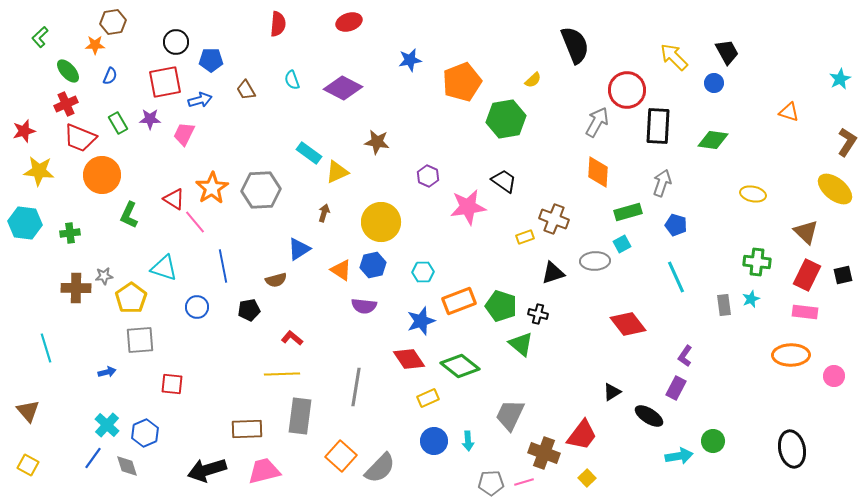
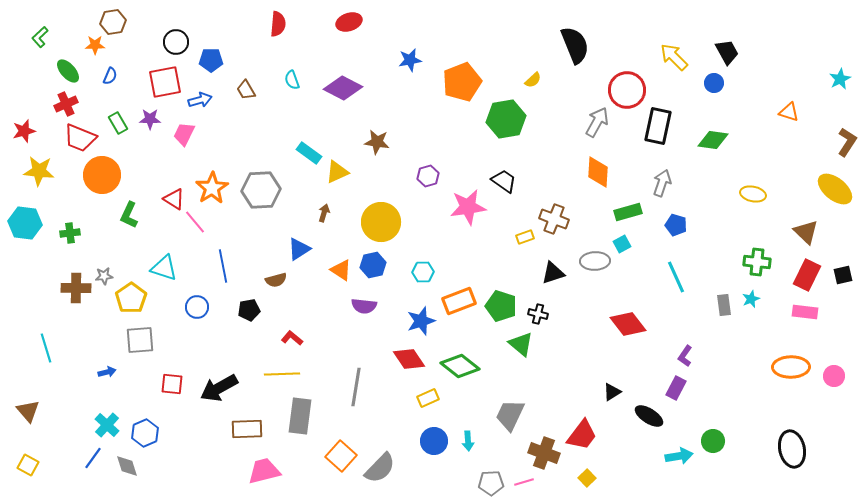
black rectangle at (658, 126): rotated 9 degrees clockwise
purple hexagon at (428, 176): rotated 20 degrees clockwise
orange ellipse at (791, 355): moved 12 px down
black arrow at (207, 470): moved 12 px right, 82 px up; rotated 12 degrees counterclockwise
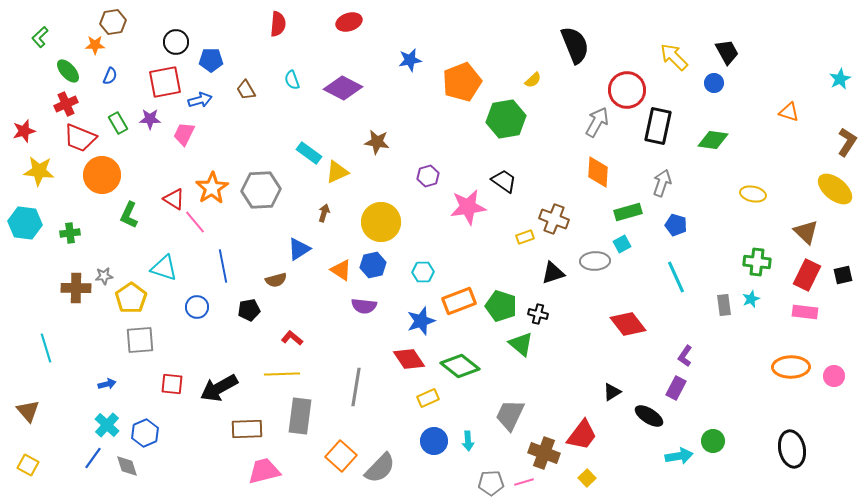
blue arrow at (107, 372): moved 12 px down
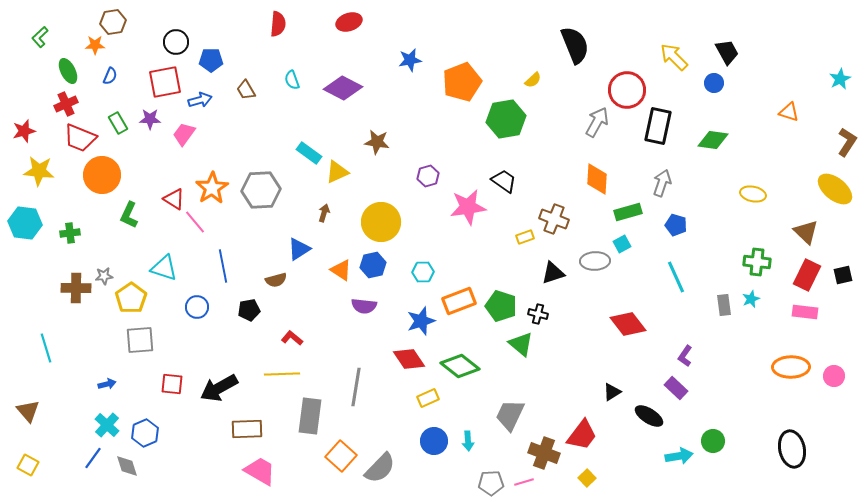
green ellipse at (68, 71): rotated 15 degrees clockwise
pink trapezoid at (184, 134): rotated 10 degrees clockwise
orange diamond at (598, 172): moved 1 px left, 7 px down
purple rectangle at (676, 388): rotated 75 degrees counterclockwise
gray rectangle at (300, 416): moved 10 px right
pink trapezoid at (264, 471): moved 4 px left; rotated 44 degrees clockwise
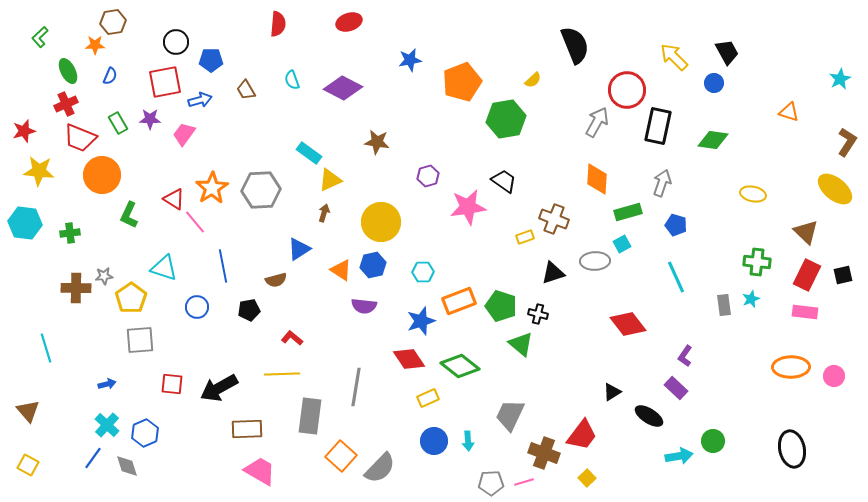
yellow triangle at (337, 172): moved 7 px left, 8 px down
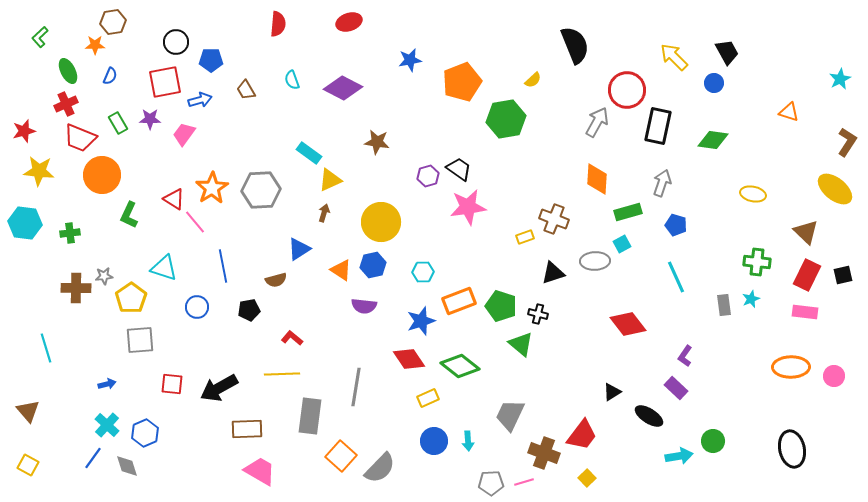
black trapezoid at (504, 181): moved 45 px left, 12 px up
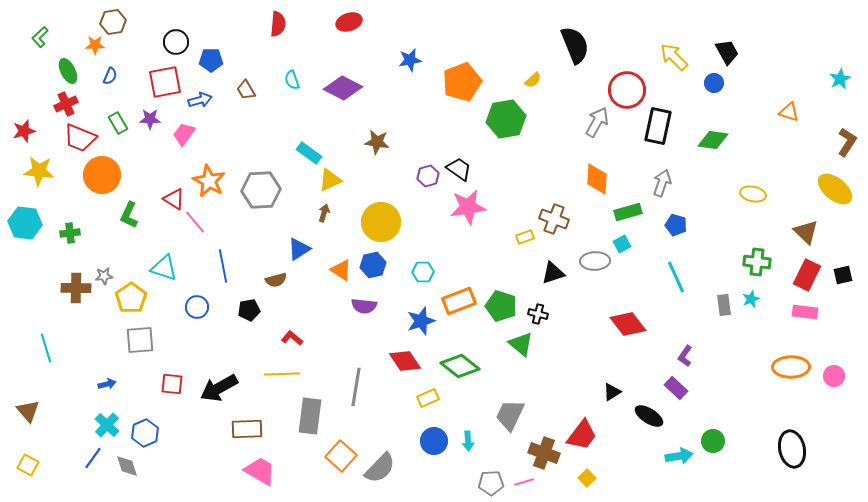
orange star at (212, 188): moved 3 px left, 7 px up; rotated 12 degrees counterclockwise
red diamond at (409, 359): moved 4 px left, 2 px down
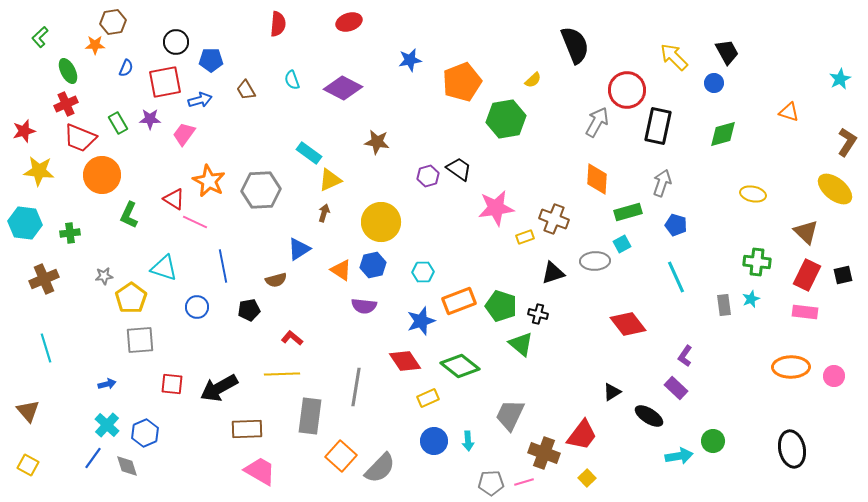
blue semicircle at (110, 76): moved 16 px right, 8 px up
green diamond at (713, 140): moved 10 px right, 6 px up; rotated 24 degrees counterclockwise
pink star at (468, 207): moved 28 px right, 1 px down
pink line at (195, 222): rotated 25 degrees counterclockwise
brown cross at (76, 288): moved 32 px left, 9 px up; rotated 24 degrees counterclockwise
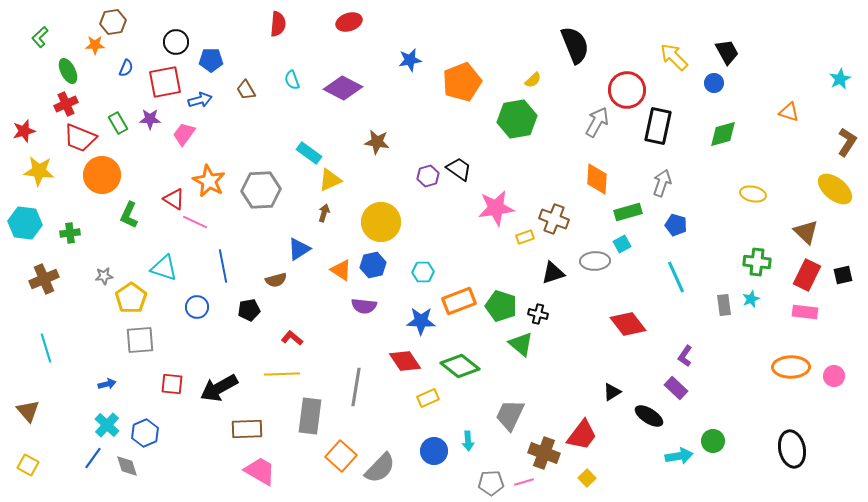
green hexagon at (506, 119): moved 11 px right
blue star at (421, 321): rotated 20 degrees clockwise
blue circle at (434, 441): moved 10 px down
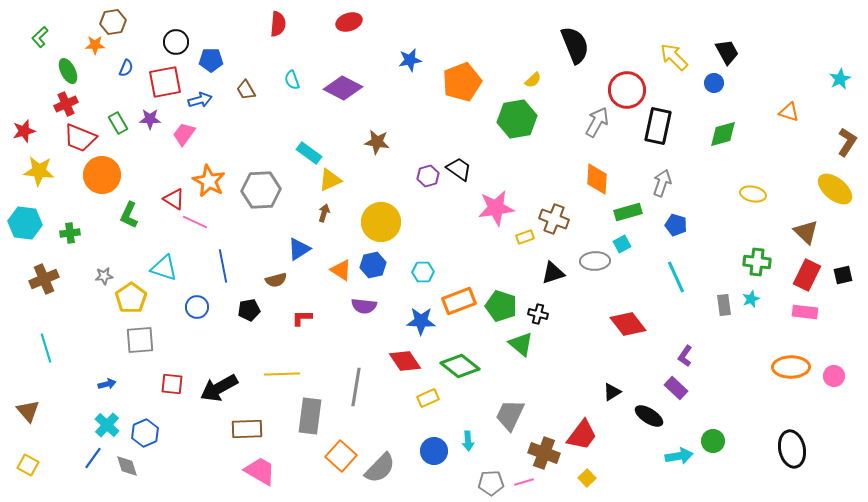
red L-shape at (292, 338): moved 10 px right, 20 px up; rotated 40 degrees counterclockwise
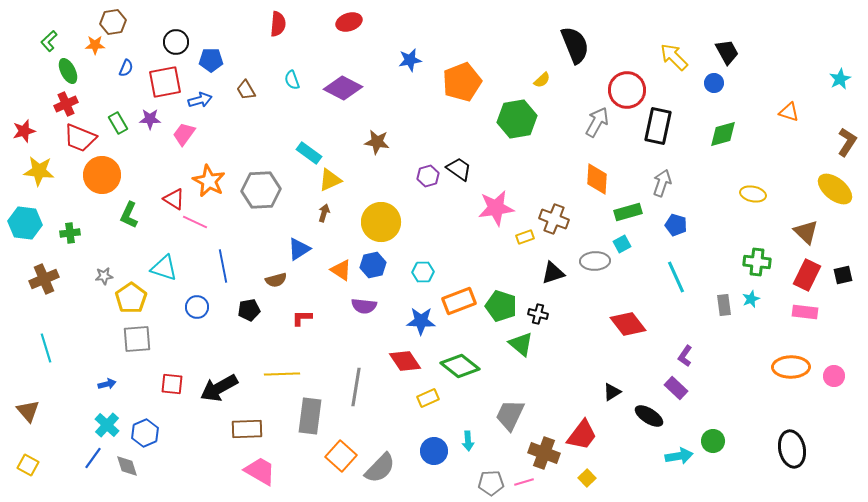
green L-shape at (40, 37): moved 9 px right, 4 px down
yellow semicircle at (533, 80): moved 9 px right
gray square at (140, 340): moved 3 px left, 1 px up
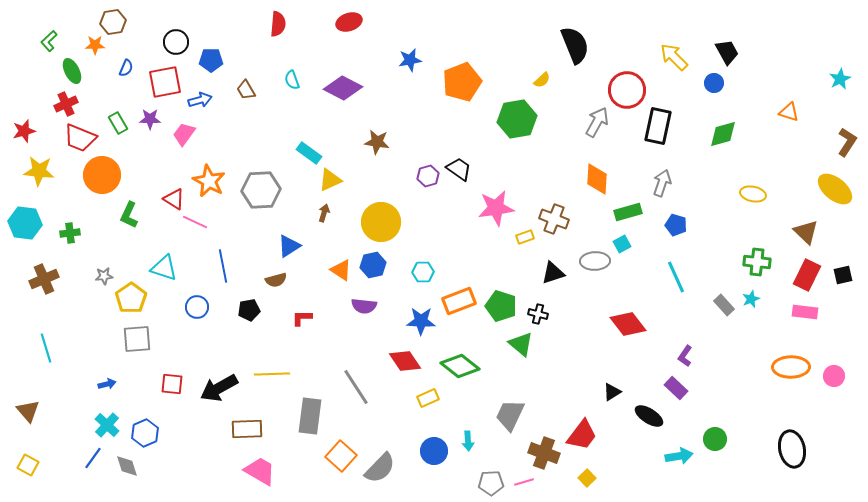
green ellipse at (68, 71): moved 4 px right
blue triangle at (299, 249): moved 10 px left, 3 px up
gray rectangle at (724, 305): rotated 35 degrees counterclockwise
yellow line at (282, 374): moved 10 px left
gray line at (356, 387): rotated 42 degrees counterclockwise
green circle at (713, 441): moved 2 px right, 2 px up
